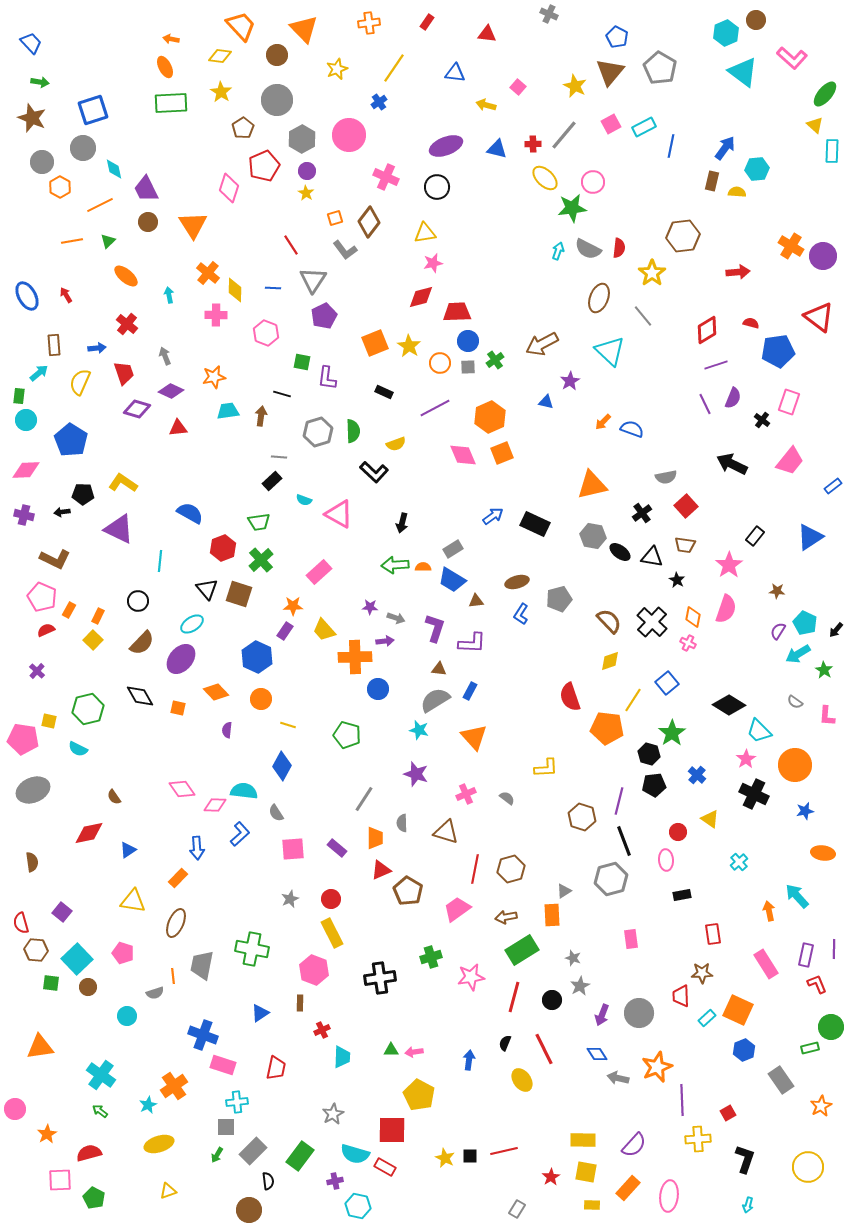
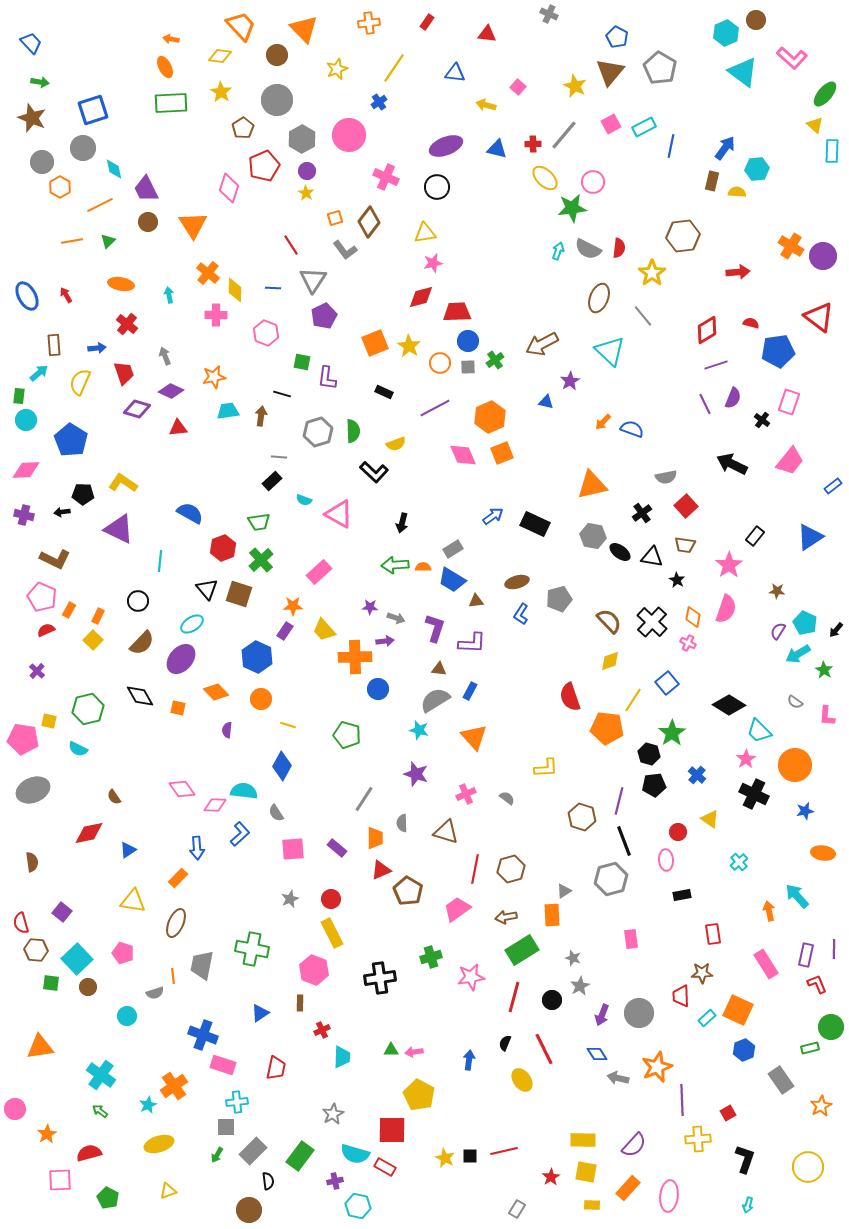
orange ellipse at (126, 276): moved 5 px left, 8 px down; rotated 30 degrees counterclockwise
green pentagon at (94, 1198): moved 14 px right
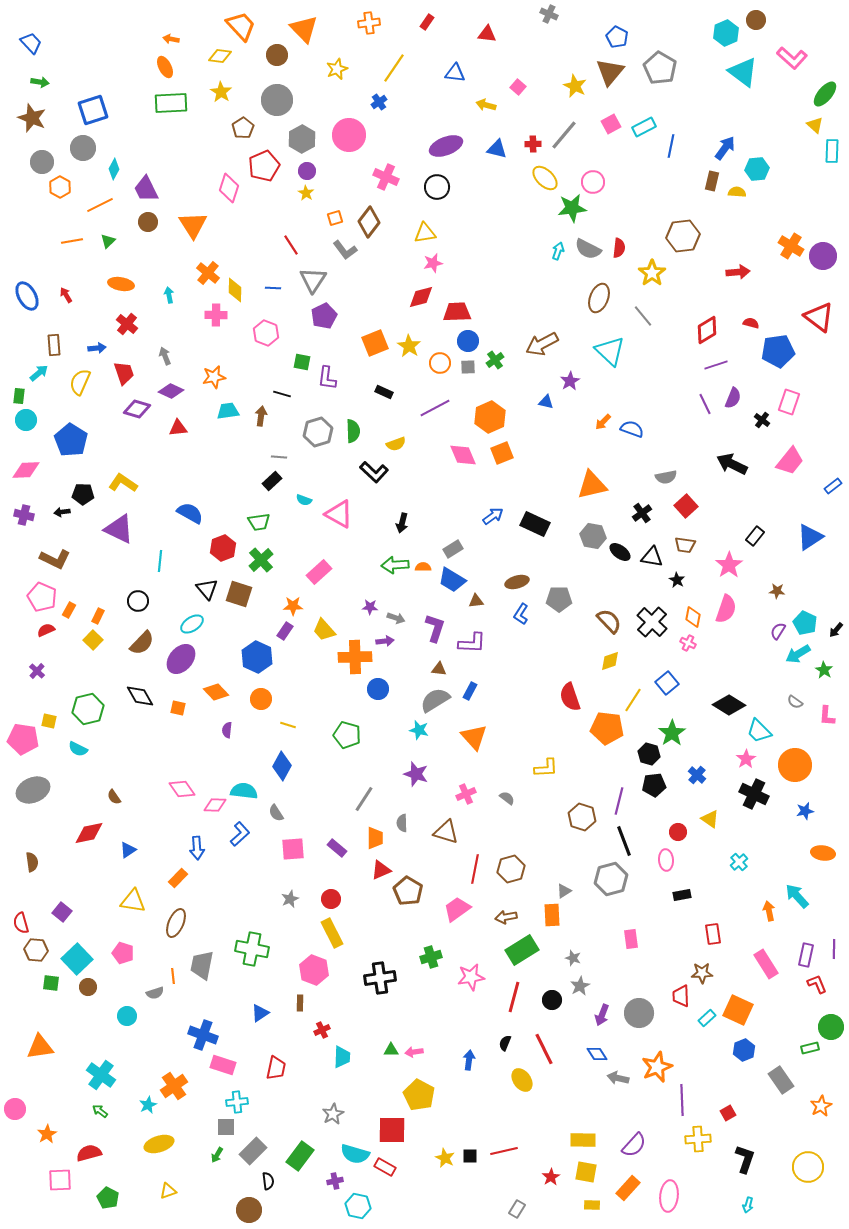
cyan diamond at (114, 169): rotated 40 degrees clockwise
gray pentagon at (559, 599): rotated 15 degrees clockwise
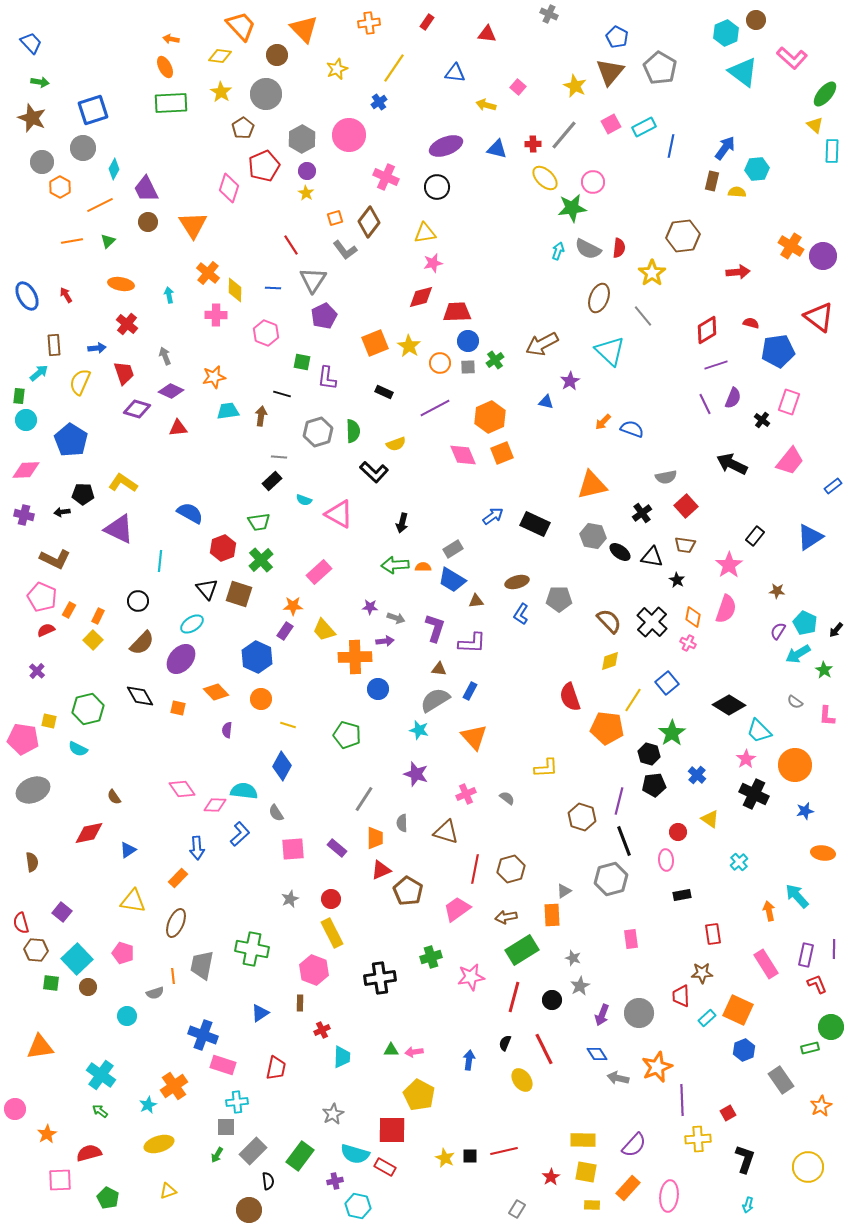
gray circle at (277, 100): moved 11 px left, 6 px up
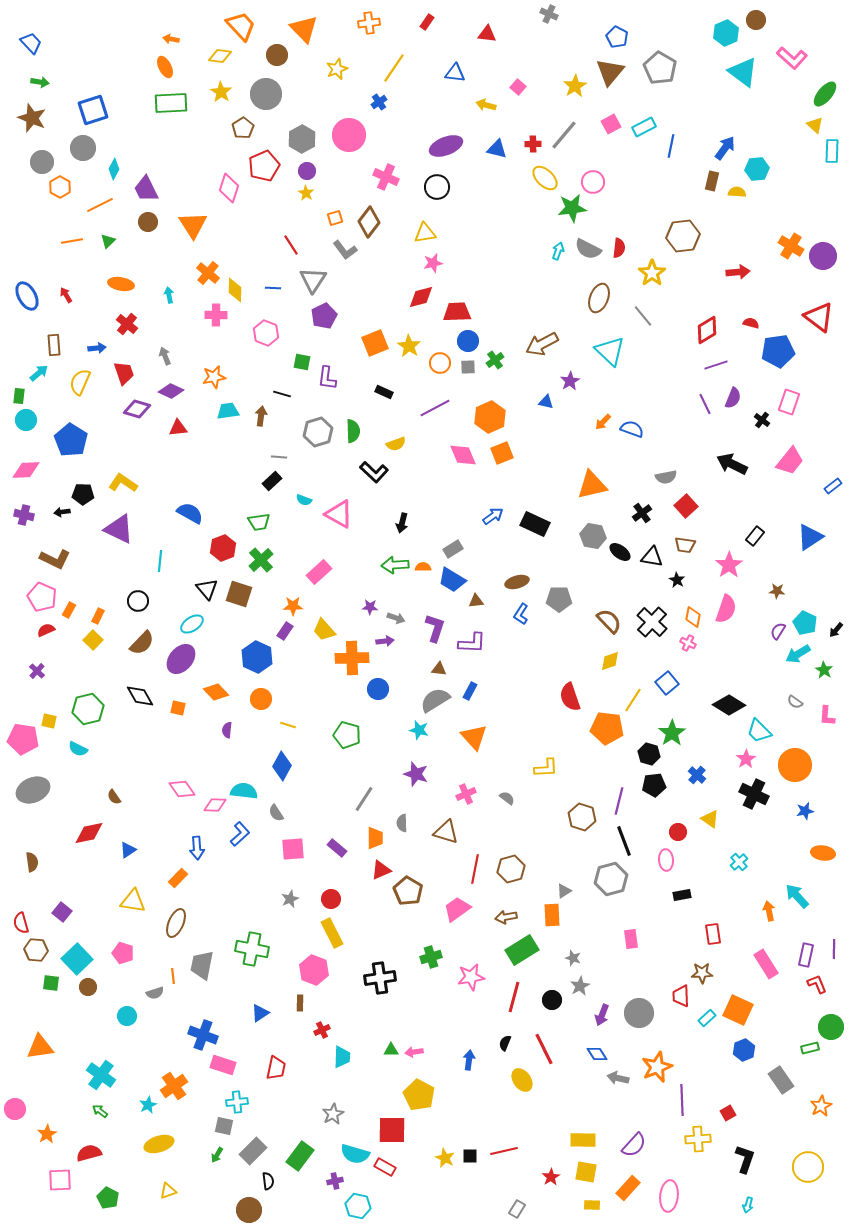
yellow star at (575, 86): rotated 15 degrees clockwise
orange cross at (355, 657): moved 3 px left, 1 px down
gray square at (226, 1127): moved 2 px left, 1 px up; rotated 12 degrees clockwise
